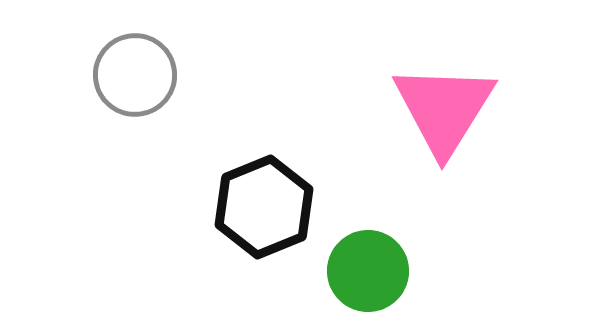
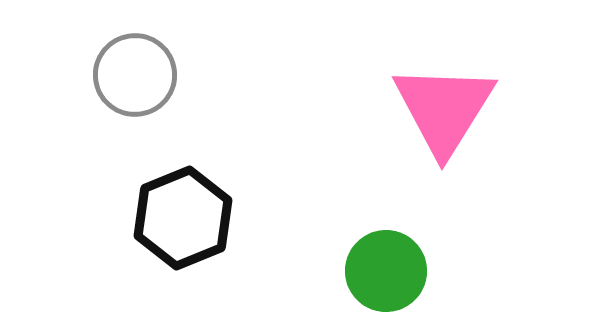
black hexagon: moved 81 px left, 11 px down
green circle: moved 18 px right
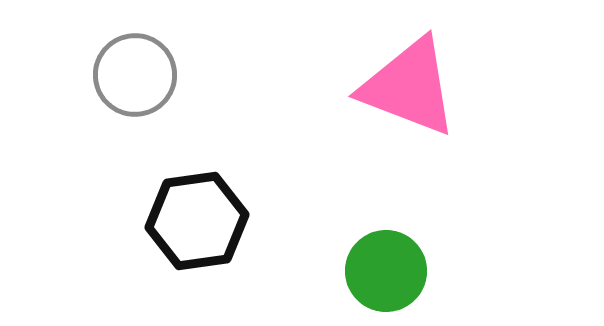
pink triangle: moved 35 px left, 22 px up; rotated 41 degrees counterclockwise
black hexagon: moved 14 px right, 3 px down; rotated 14 degrees clockwise
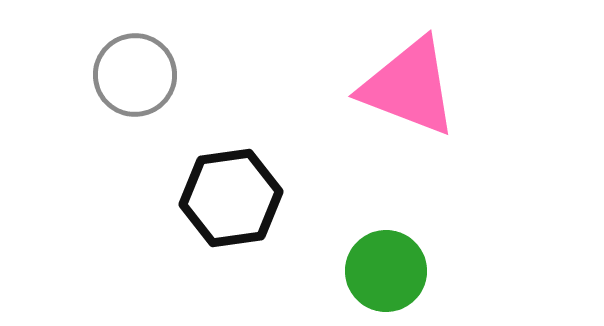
black hexagon: moved 34 px right, 23 px up
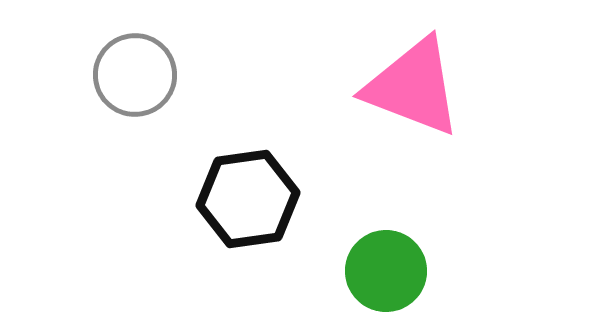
pink triangle: moved 4 px right
black hexagon: moved 17 px right, 1 px down
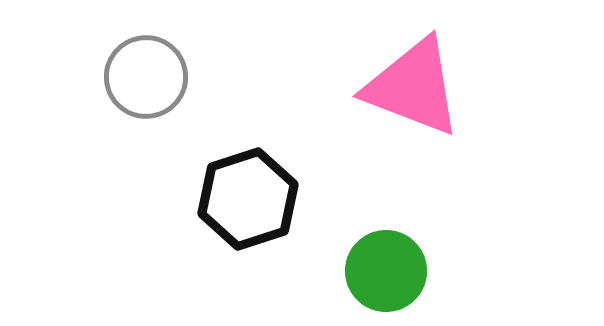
gray circle: moved 11 px right, 2 px down
black hexagon: rotated 10 degrees counterclockwise
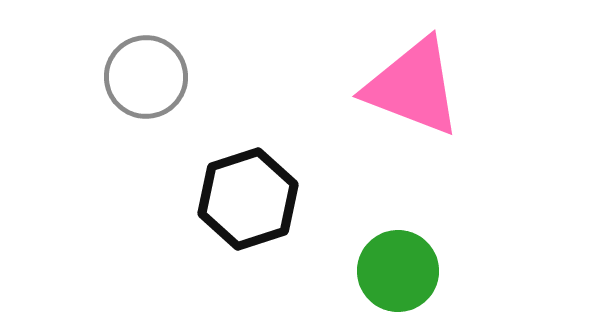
green circle: moved 12 px right
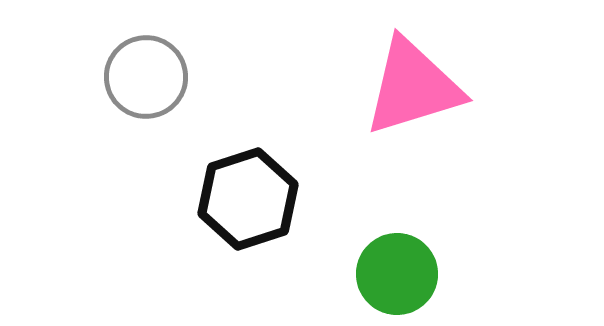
pink triangle: rotated 38 degrees counterclockwise
green circle: moved 1 px left, 3 px down
